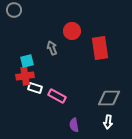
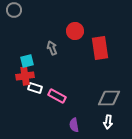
red circle: moved 3 px right
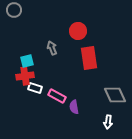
red circle: moved 3 px right
red rectangle: moved 11 px left, 10 px down
gray diamond: moved 6 px right, 3 px up; rotated 65 degrees clockwise
purple semicircle: moved 18 px up
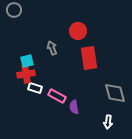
red cross: moved 1 px right, 2 px up
gray diamond: moved 2 px up; rotated 10 degrees clockwise
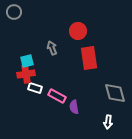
gray circle: moved 2 px down
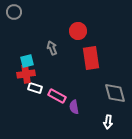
red rectangle: moved 2 px right
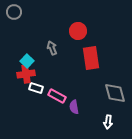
cyan square: rotated 32 degrees counterclockwise
white rectangle: moved 1 px right
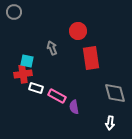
cyan square: rotated 32 degrees counterclockwise
red cross: moved 3 px left
white arrow: moved 2 px right, 1 px down
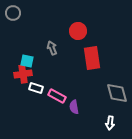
gray circle: moved 1 px left, 1 px down
red rectangle: moved 1 px right
gray diamond: moved 2 px right
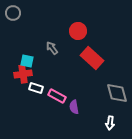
gray arrow: rotated 16 degrees counterclockwise
red rectangle: rotated 40 degrees counterclockwise
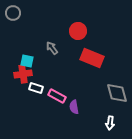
red rectangle: rotated 20 degrees counterclockwise
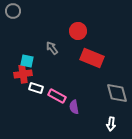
gray circle: moved 2 px up
white arrow: moved 1 px right, 1 px down
